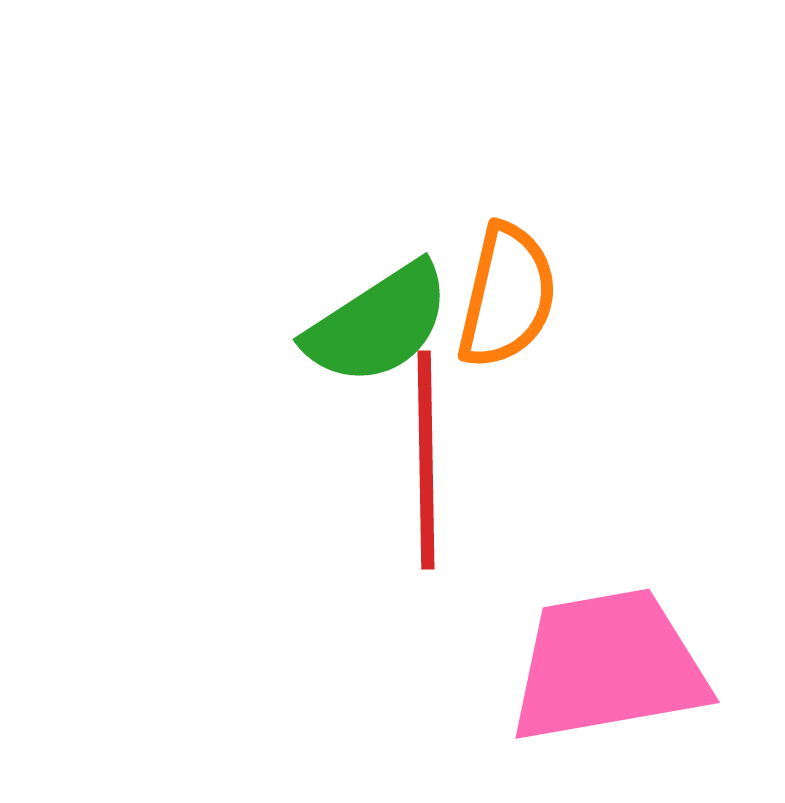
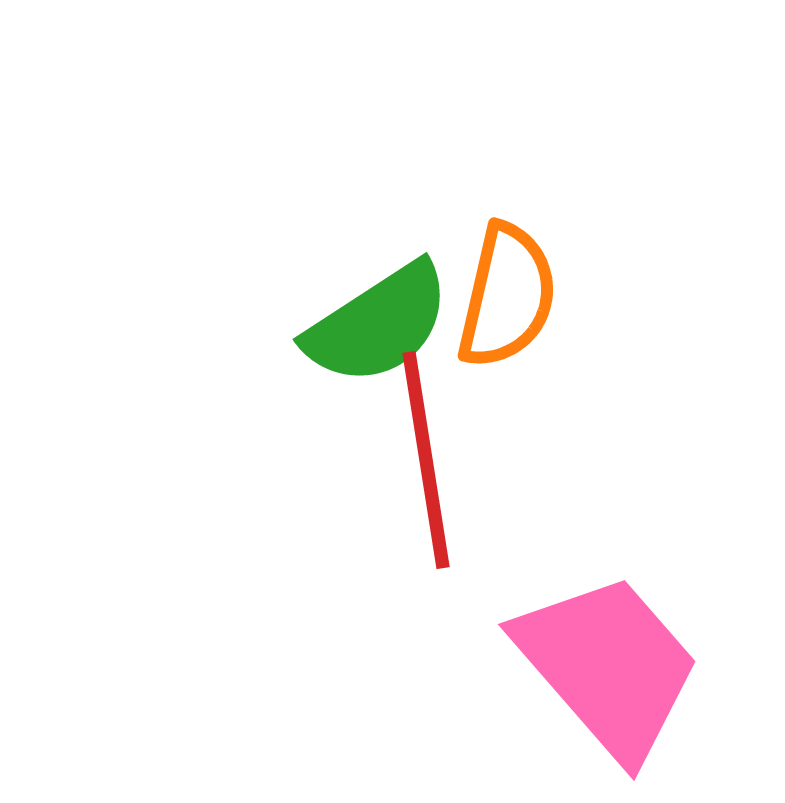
red line: rotated 8 degrees counterclockwise
pink trapezoid: rotated 59 degrees clockwise
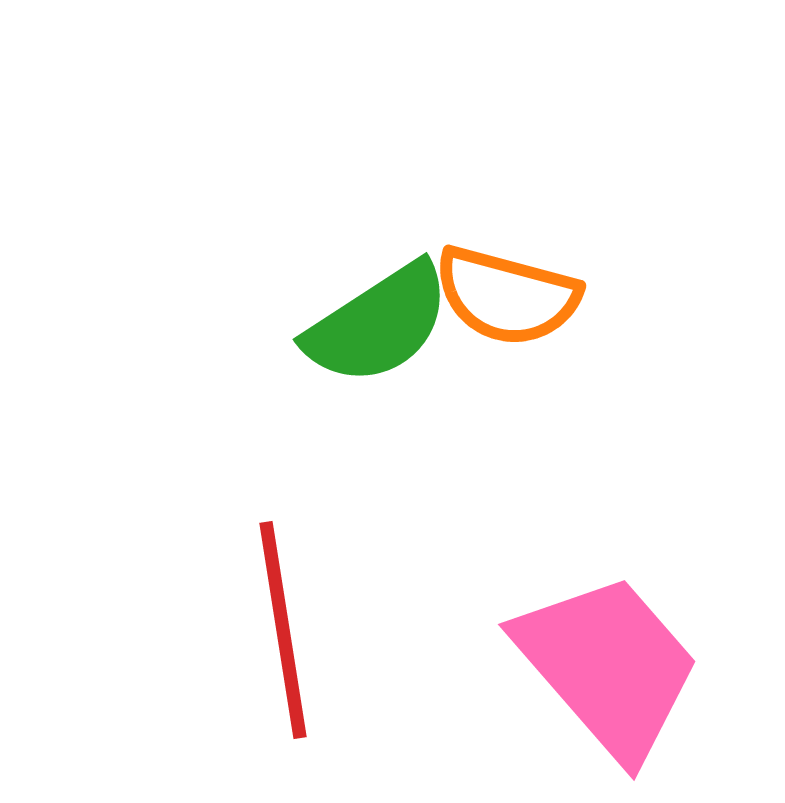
orange semicircle: rotated 92 degrees clockwise
red line: moved 143 px left, 170 px down
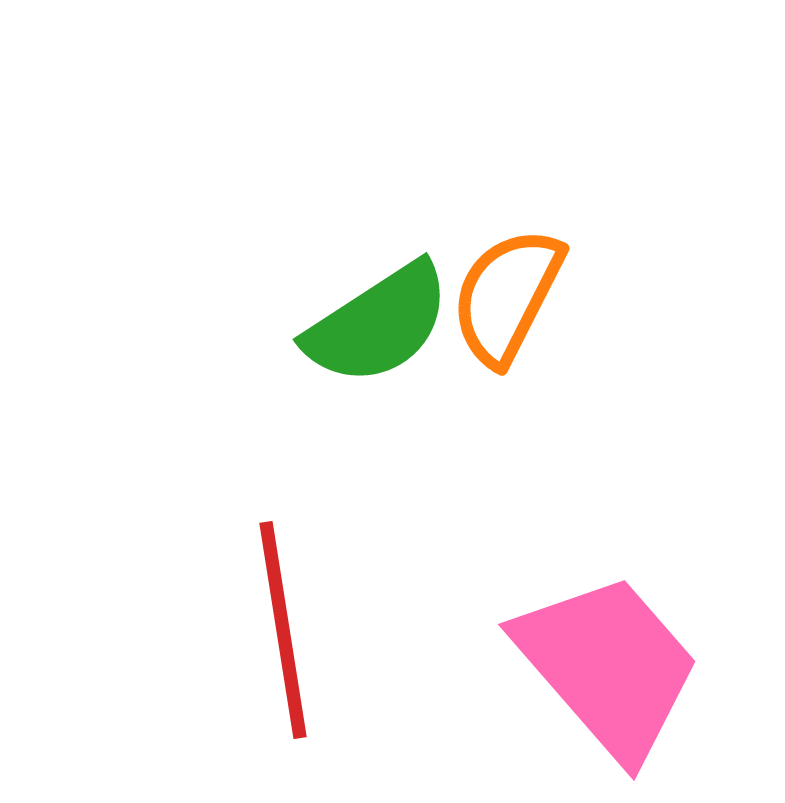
orange semicircle: rotated 102 degrees clockwise
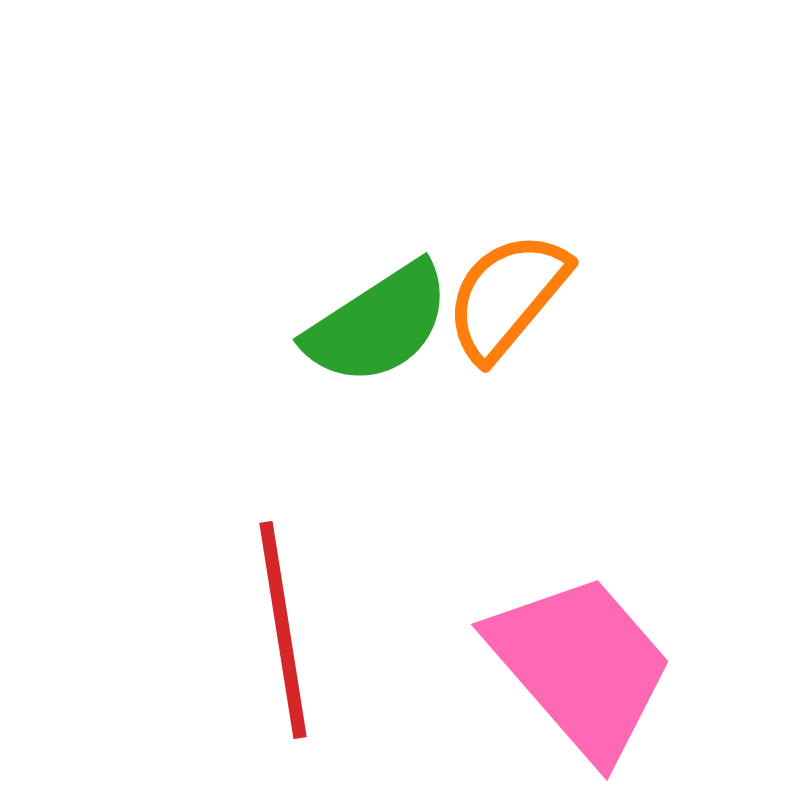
orange semicircle: rotated 13 degrees clockwise
pink trapezoid: moved 27 px left
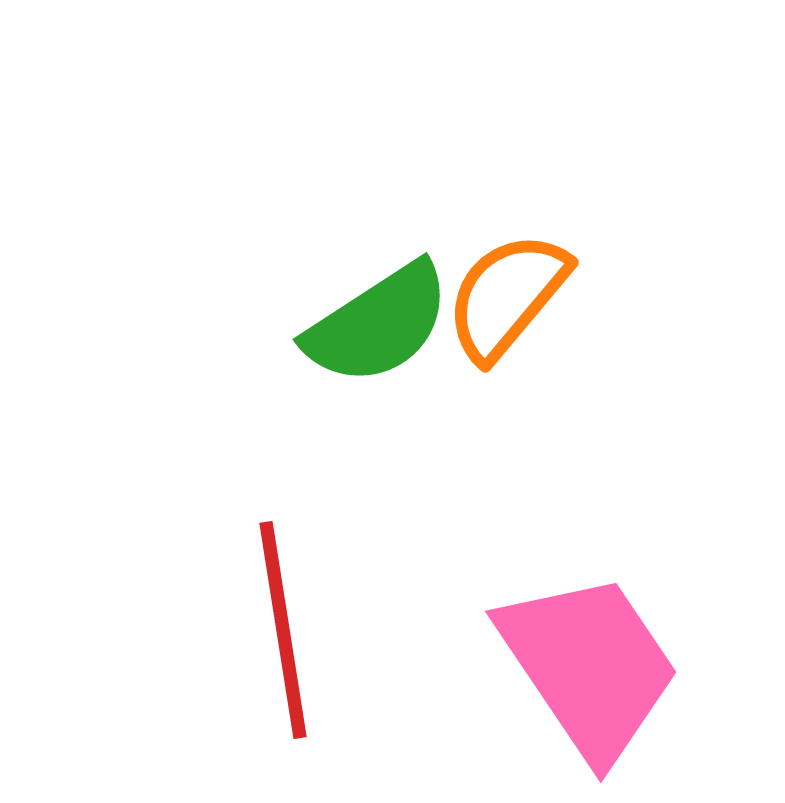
pink trapezoid: moved 8 px right; rotated 7 degrees clockwise
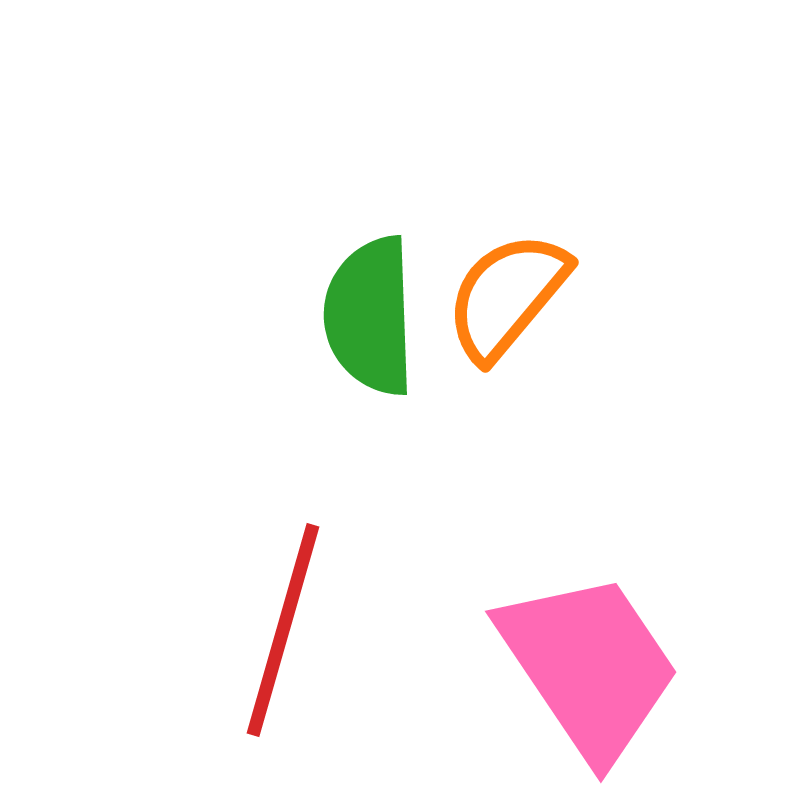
green semicircle: moved 8 px left, 8 px up; rotated 121 degrees clockwise
red line: rotated 25 degrees clockwise
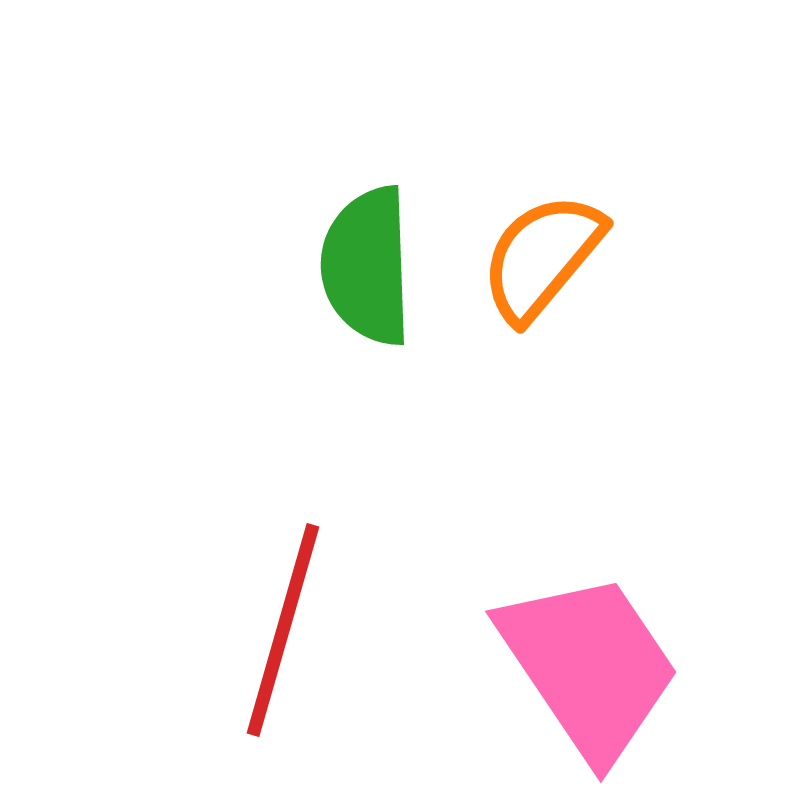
orange semicircle: moved 35 px right, 39 px up
green semicircle: moved 3 px left, 50 px up
